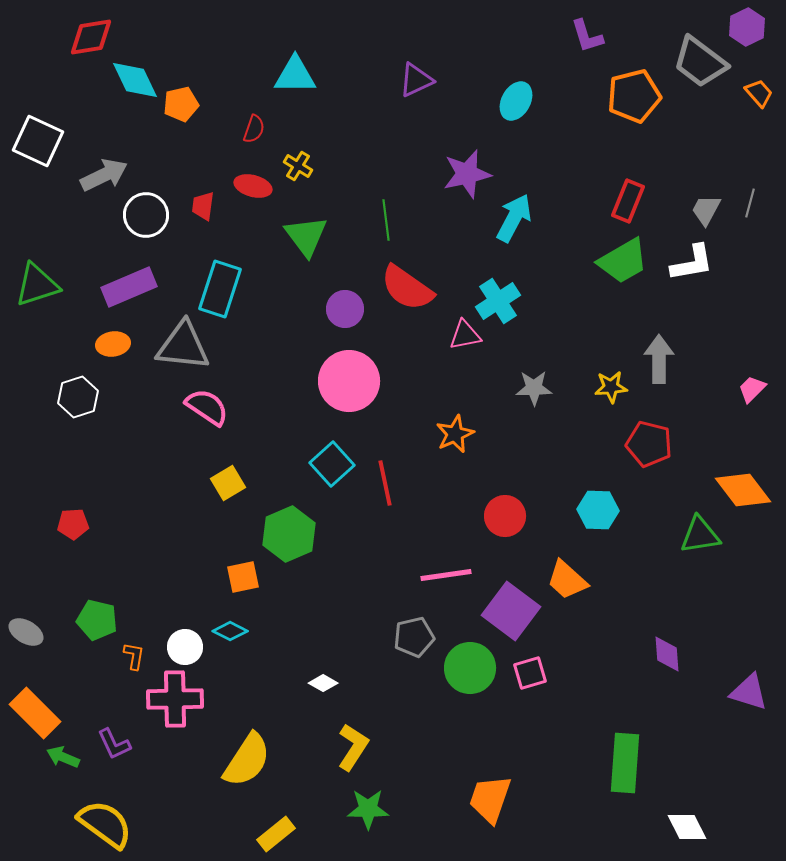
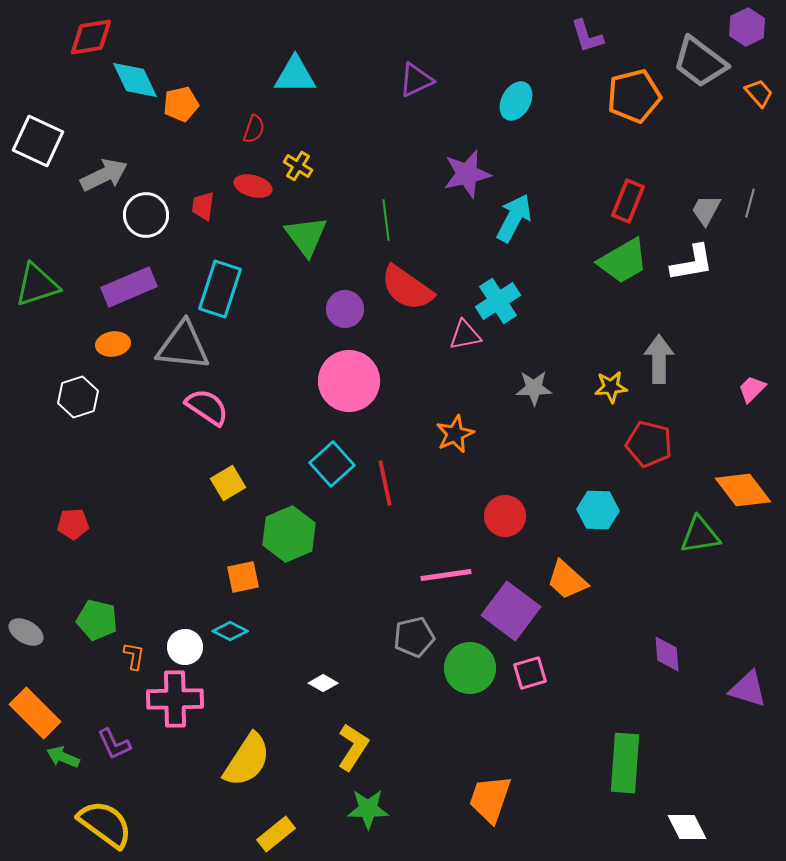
purple triangle at (749, 692): moved 1 px left, 3 px up
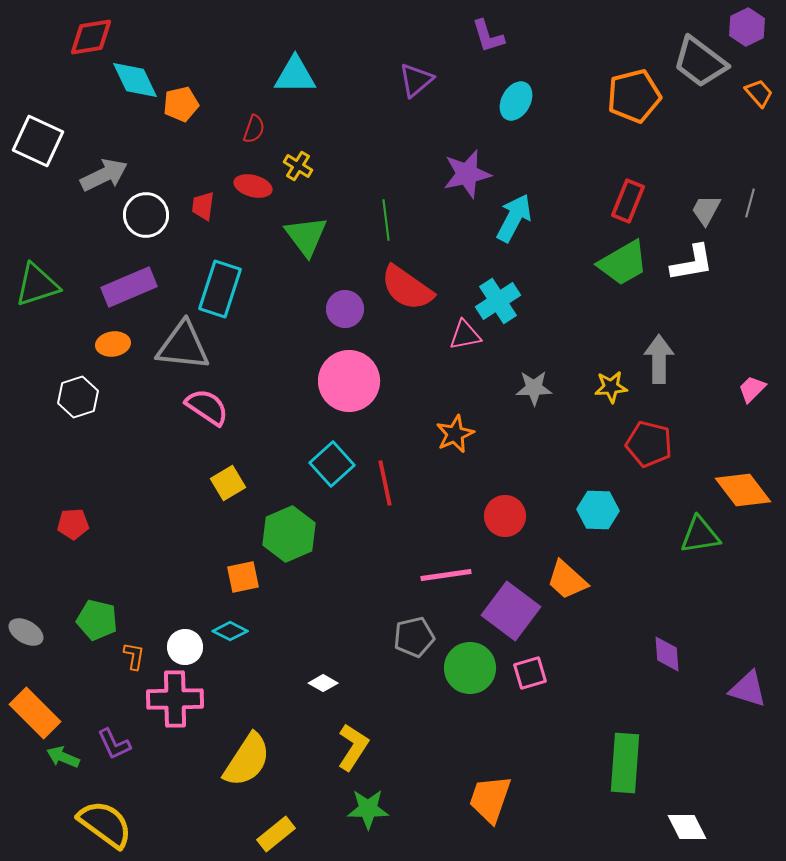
purple L-shape at (587, 36): moved 99 px left
purple triangle at (416, 80): rotated 15 degrees counterclockwise
green trapezoid at (623, 261): moved 2 px down
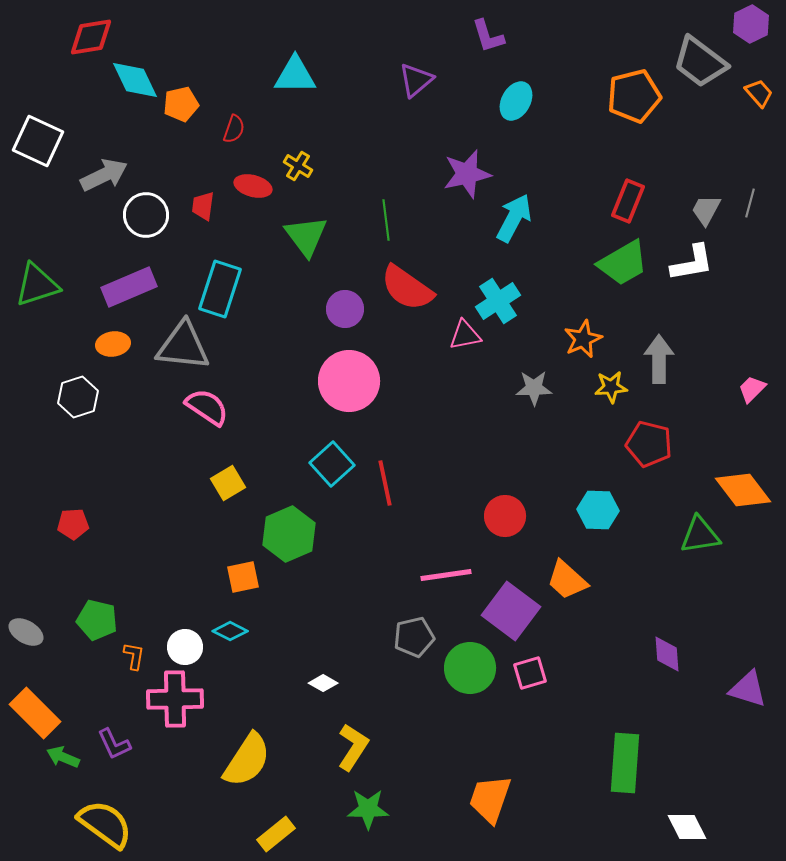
purple hexagon at (747, 27): moved 4 px right, 3 px up
red semicircle at (254, 129): moved 20 px left
orange star at (455, 434): moved 128 px right, 95 px up
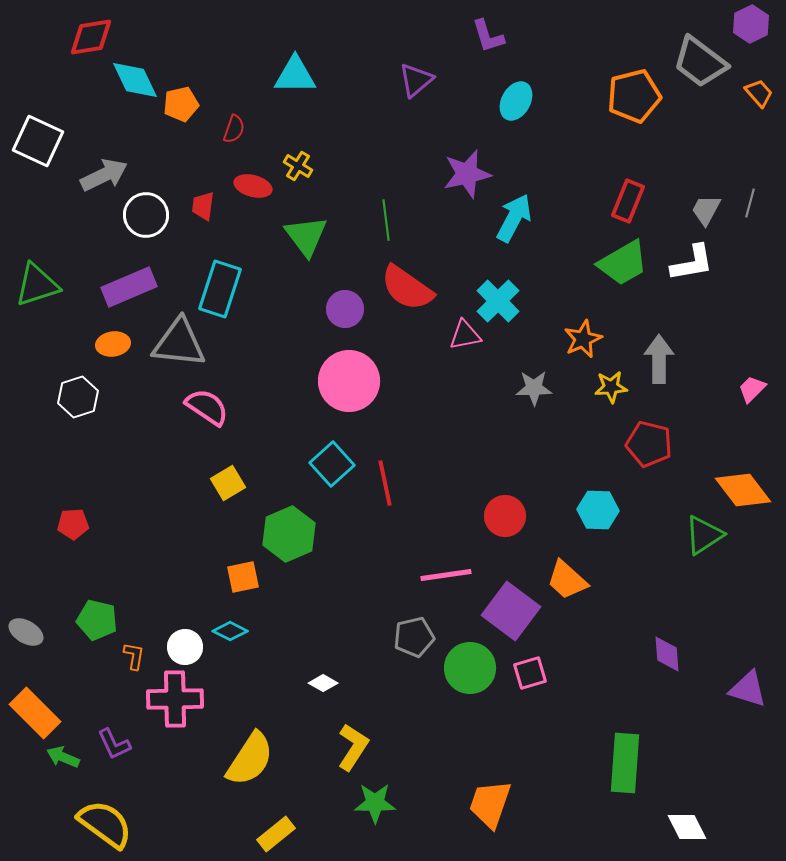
cyan cross at (498, 301): rotated 12 degrees counterclockwise
gray triangle at (183, 346): moved 4 px left, 3 px up
green triangle at (700, 535): moved 4 px right; rotated 24 degrees counterclockwise
yellow semicircle at (247, 760): moved 3 px right, 1 px up
orange trapezoid at (490, 799): moved 5 px down
green star at (368, 809): moved 7 px right, 6 px up
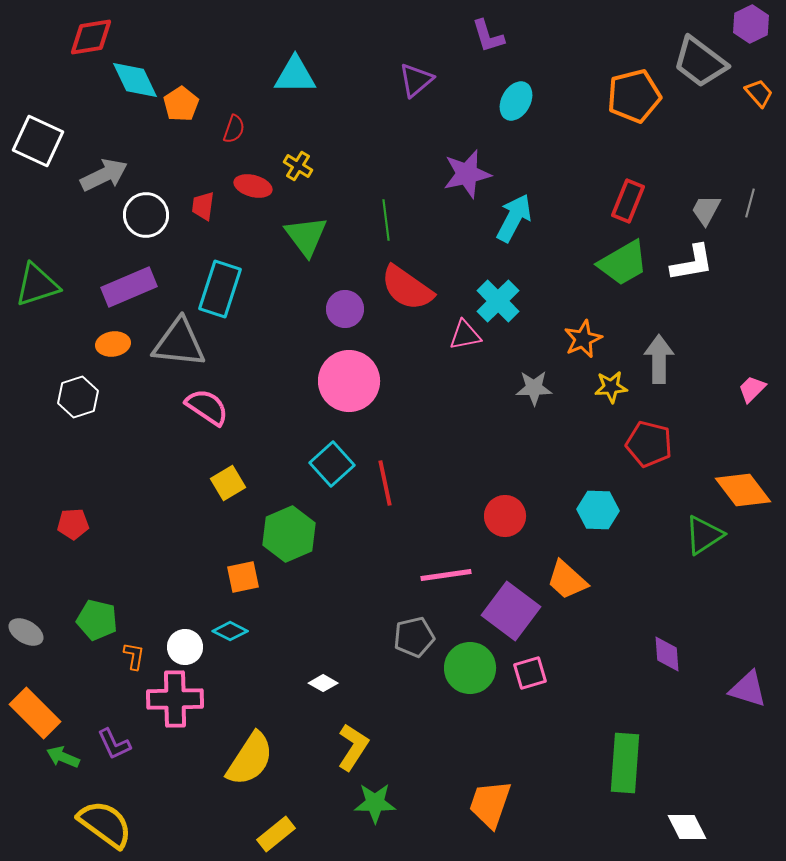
orange pentagon at (181, 104): rotated 20 degrees counterclockwise
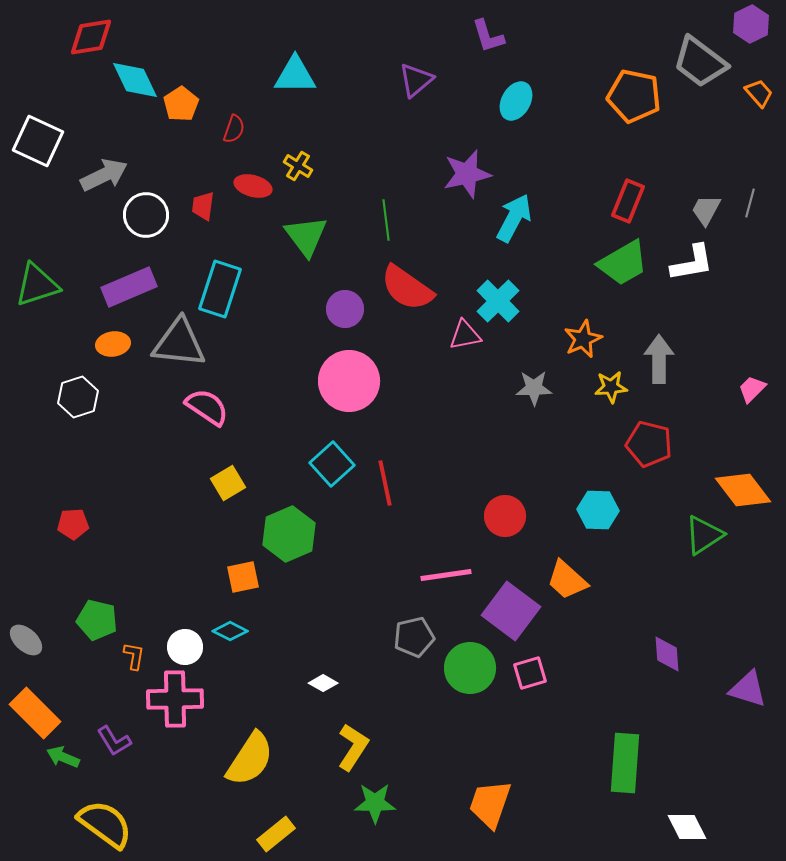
orange pentagon at (634, 96): rotated 26 degrees clockwise
gray ellipse at (26, 632): moved 8 px down; rotated 12 degrees clockwise
purple L-shape at (114, 744): moved 3 px up; rotated 6 degrees counterclockwise
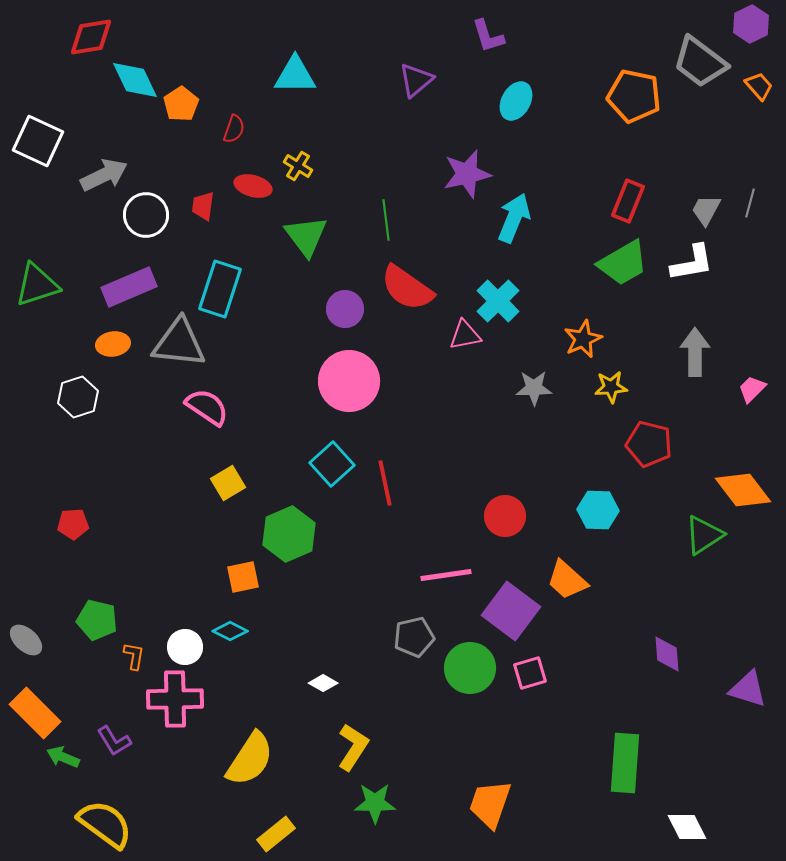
orange trapezoid at (759, 93): moved 7 px up
cyan arrow at (514, 218): rotated 6 degrees counterclockwise
gray arrow at (659, 359): moved 36 px right, 7 px up
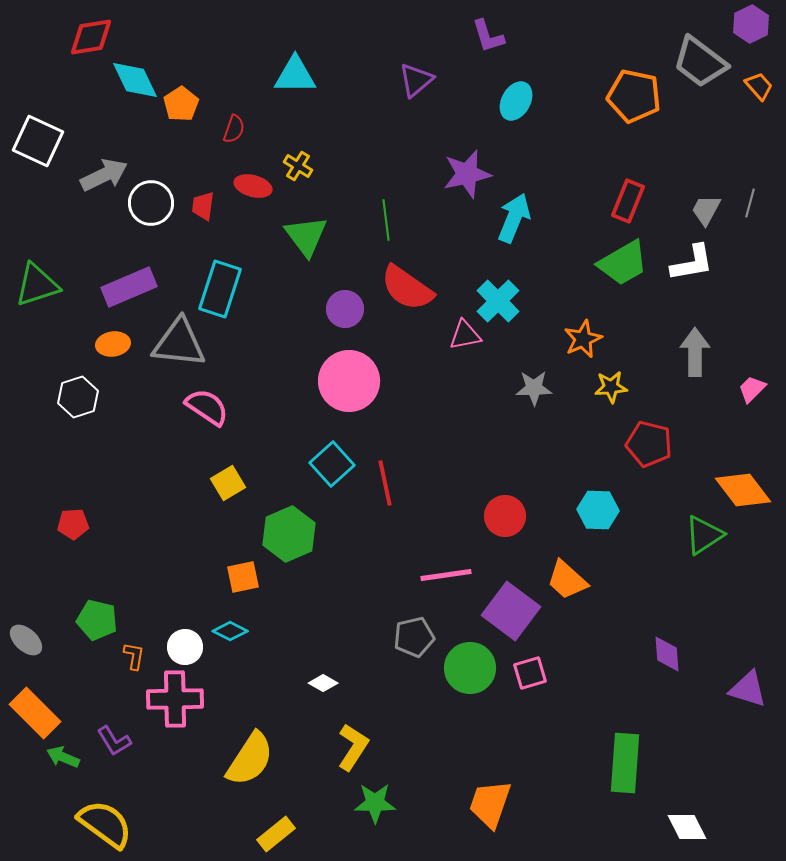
white circle at (146, 215): moved 5 px right, 12 px up
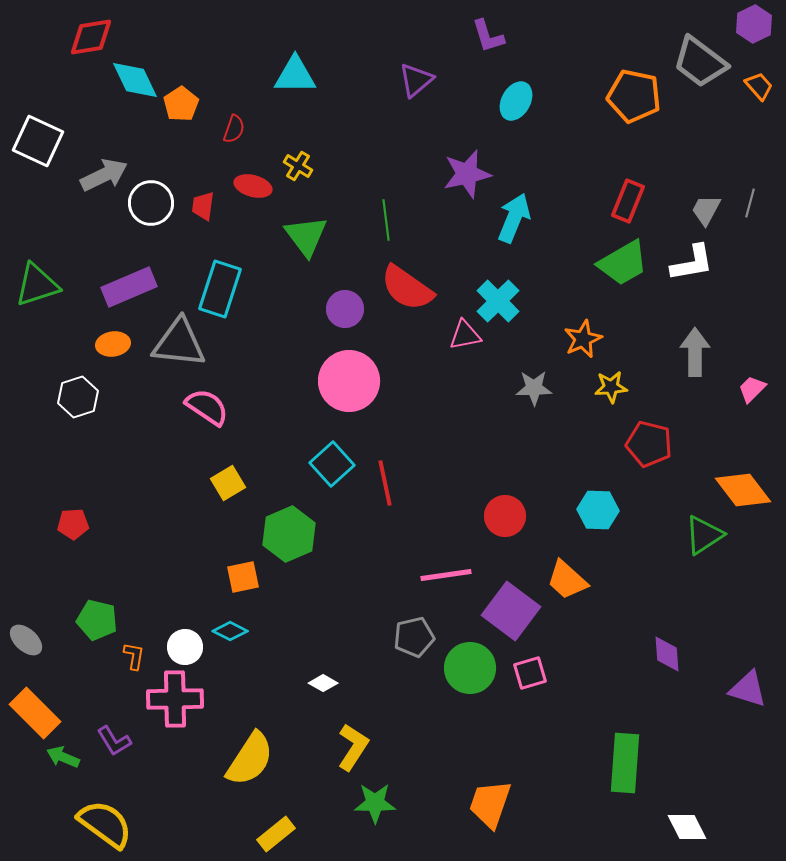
purple hexagon at (751, 24): moved 3 px right
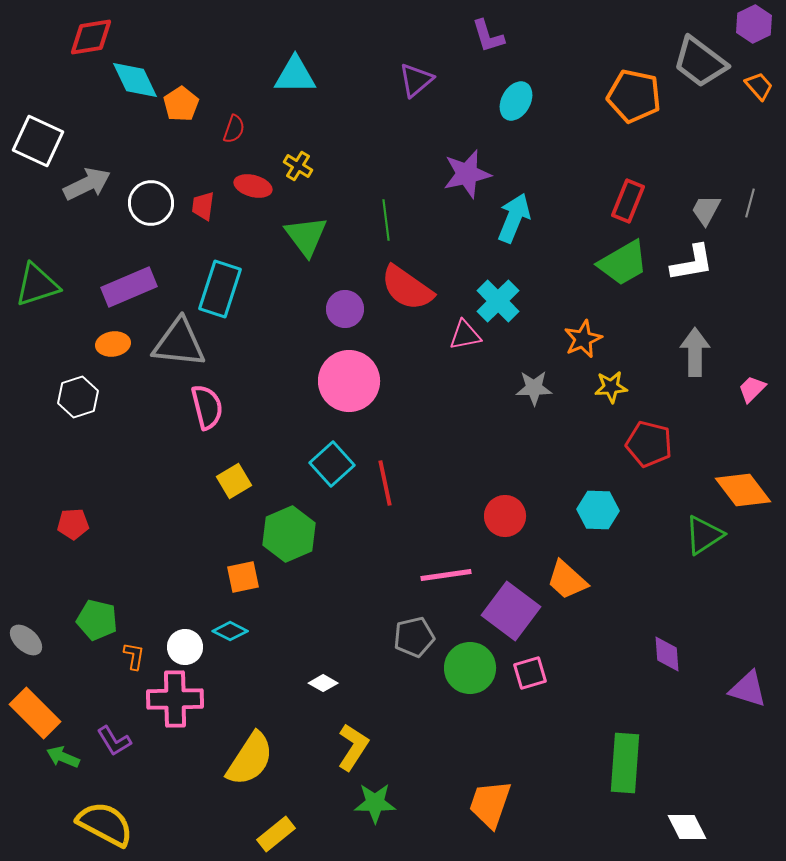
gray arrow at (104, 175): moved 17 px left, 9 px down
pink semicircle at (207, 407): rotated 42 degrees clockwise
yellow square at (228, 483): moved 6 px right, 2 px up
yellow semicircle at (105, 824): rotated 8 degrees counterclockwise
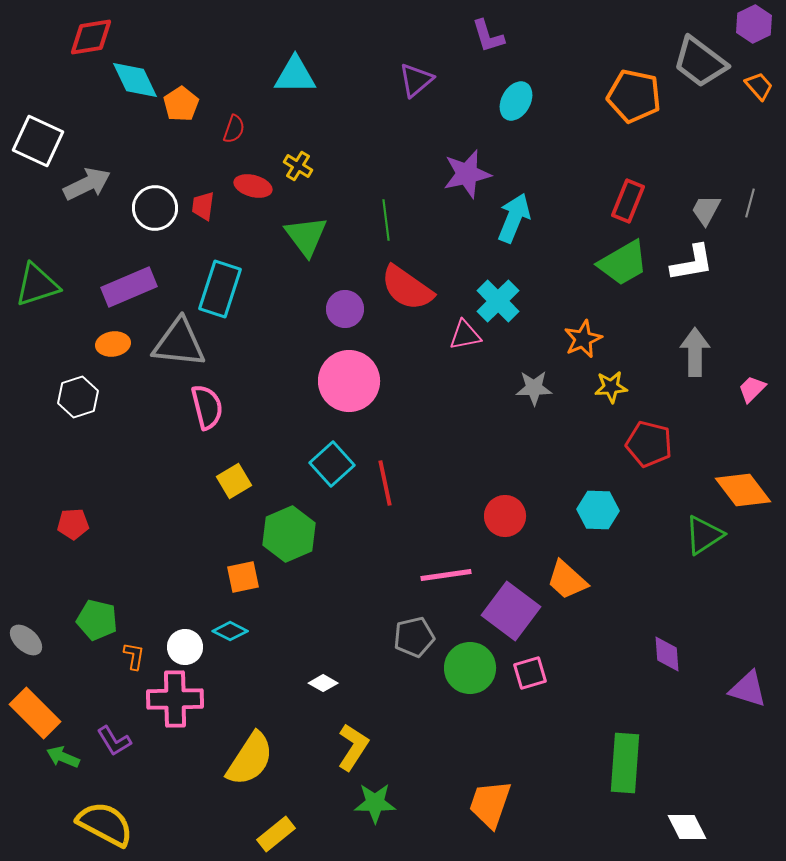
white circle at (151, 203): moved 4 px right, 5 px down
